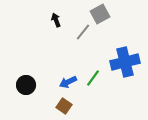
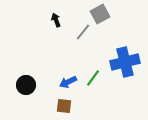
brown square: rotated 28 degrees counterclockwise
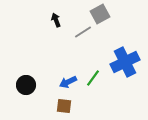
gray line: rotated 18 degrees clockwise
blue cross: rotated 12 degrees counterclockwise
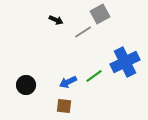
black arrow: rotated 136 degrees clockwise
green line: moved 1 px right, 2 px up; rotated 18 degrees clockwise
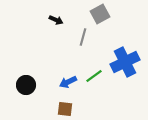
gray line: moved 5 px down; rotated 42 degrees counterclockwise
brown square: moved 1 px right, 3 px down
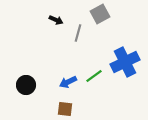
gray line: moved 5 px left, 4 px up
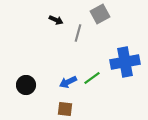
blue cross: rotated 16 degrees clockwise
green line: moved 2 px left, 2 px down
